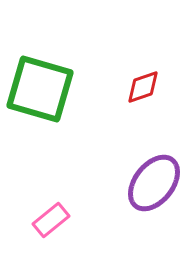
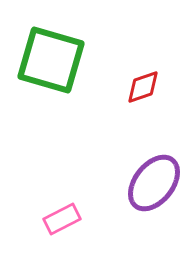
green square: moved 11 px right, 29 px up
pink rectangle: moved 11 px right, 1 px up; rotated 12 degrees clockwise
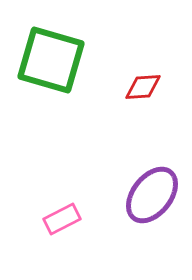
red diamond: rotated 15 degrees clockwise
purple ellipse: moved 2 px left, 12 px down
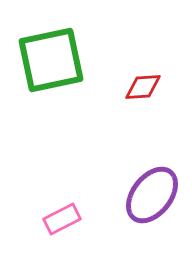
green square: rotated 28 degrees counterclockwise
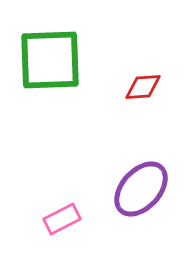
green square: moved 1 px left; rotated 10 degrees clockwise
purple ellipse: moved 11 px left, 6 px up; rotated 4 degrees clockwise
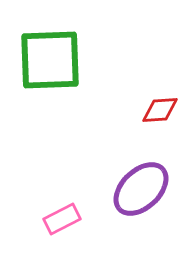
red diamond: moved 17 px right, 23 px down
purple ellipse: rotated 4 degrees clockwise
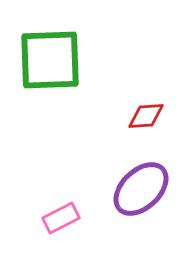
red diamond: moved 14 px left, 6 px down
pink rectangle: moved 1 px left, 1 px up
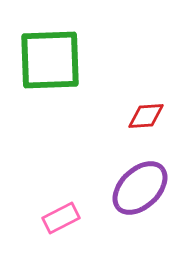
purple ellipse: moved 1 px left, 1 px up
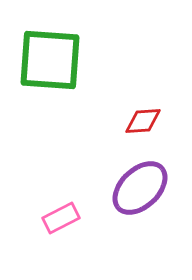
green square: rotated 6 degrees clockwise
red diamond: moved 3 px left, 5 px down
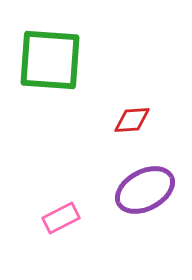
red diamond: moved 11 px left, 1 px up
purple ellipse: moved 5 px right, 2 px down; rotated 16 degrees clockwise
